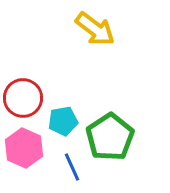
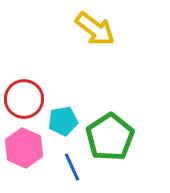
red circle: moved 1 px right, 1 px down
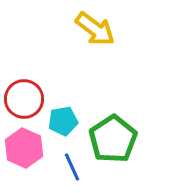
green pentagon: moved 3 px right, 2 px down
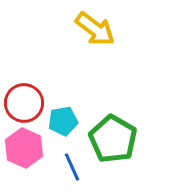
red circle: moved 4 px down
green pentagon: rotated 9 degrees counterclockwise
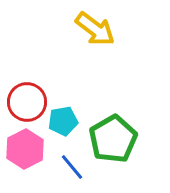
red circle: moved 3 px right, 1 px up
green pentagon: rotated 12 degrees clockwise
pink hexagon: moved 1 px right, 1 px down; rotated 9 degrees clockwise
blue line: rotated 16 degrees counterclockwise
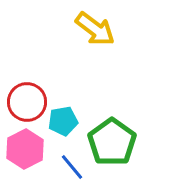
green pentagon: moved 1 px left, 3 px down; rotated 6 degrees counterclockwise
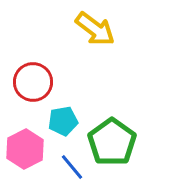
red circle: moved 6 px right, 20 px up
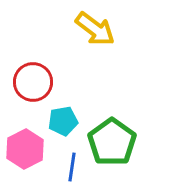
blue line: rotated 48 degrees clockwise
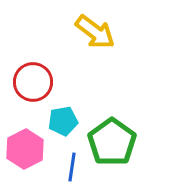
yellow arrow: moved 3 px down
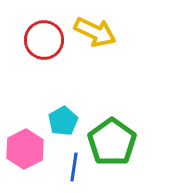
yellow arrow: rotated 12 degrees counterclockwise
red circle: moved 11 px right, 42 px up
cyan pentagon: rotated 20 degrees counterclockwise
blue line: moved 2 px right
